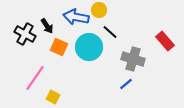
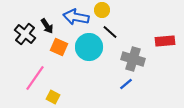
yellow circle: moved 3 px right
black cross: rotated 10 degrees clockwise
red rectangle: rotated 54 degrees counterclockwise
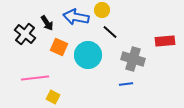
black arrow: moved 3 px up
cyan circle: moved 1 px left, 8 px down
pink line: rotated 48 degrees clockwise
blue line: rotated 32 degrees clockwise
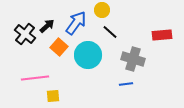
blue arrow: moved 6 px down; rotated 115 degrees clockwise
black arrow: moved 3 px down; rotated 98 degrees counterclockwise
red rectangle: moved 3 px left, 6 px up
orange square: rotated 18 degrees clockwise
yellow square: moved 1 px up; rotated 32 degrees counterclockwise
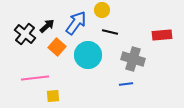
black line: rotated 28 degrees counterclockwise
orange square: moved 2 px left
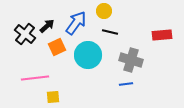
yellow circle: moved 2 px right, 1 px down
orange square: rotated 24 degrees clockwise
gray cross: moved 2 px left, 1 px down
yellow square: moved 1 px down
